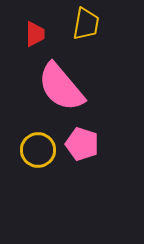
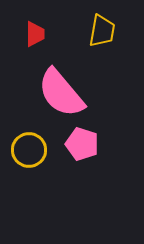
yellow trapezoid: moved 16 px right, 7 px down
pink semicircle: moved 6 px down
yellow circle: moved 9 px left
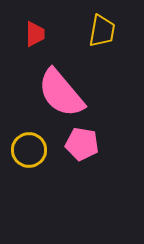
pink pentagon: rotated 8 degrees counterclockwise
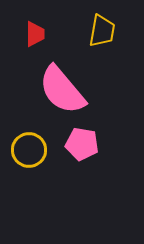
pink semicircle: moved 1 px right, 3 px up
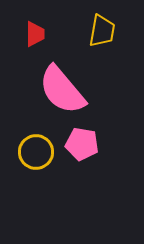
yellow circle: moved 7 px right, 2 px down
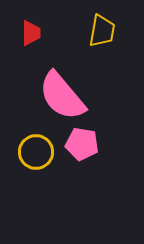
red trapezoid: moved 4 px left, 1 px up
pink semicircle: moved 6 px down
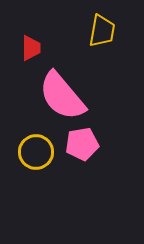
red trapezoid: moved 15 px down
pink pentagon: rotated 20 degrees counterclockwise
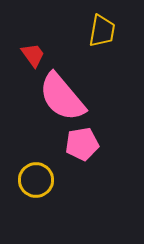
red trapezoid: moved 2 px right, 7 px down; rotated 36 degrees counterclockwise
pink semicircle: moved 1 px down
yellow circle: moved 28 px down
